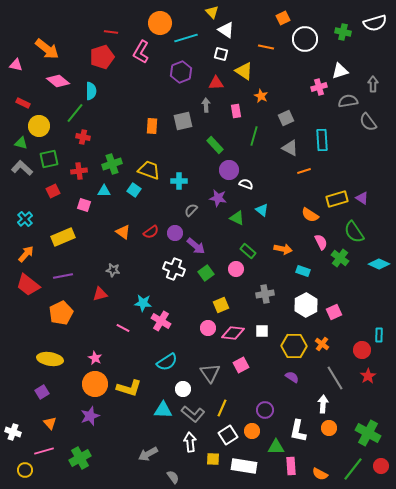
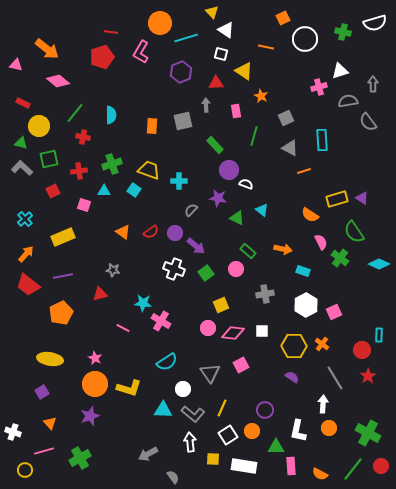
cyan semicircle at (91, 91): moved 20 px right, 24 px down
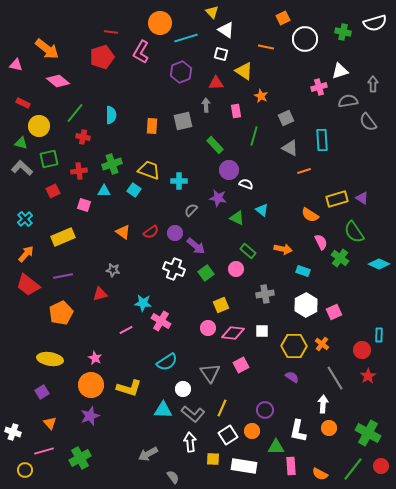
pink line at (123, 328): moved 3 px right, 2 px down; rotated 56 degrees counterclockwise
orange circle at (95, 384): moved 4 px left, 1 px down
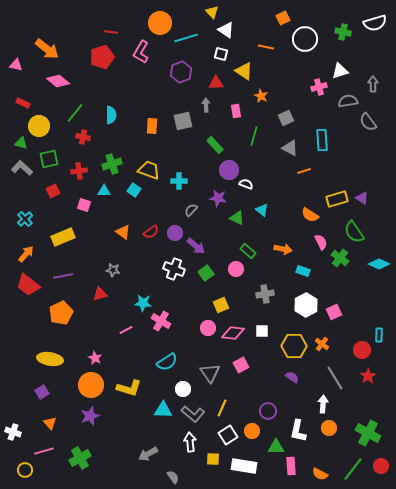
purple circle at (265, 410): moved 3 px right, 1 px down
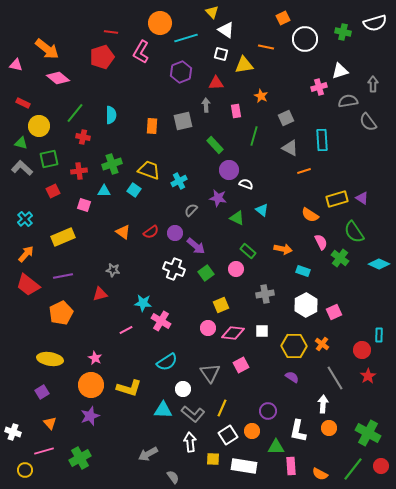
yellow triangle at (244, 71): moved 6 px up; rotated 42 degrees counterclockwise
pink diamond at (58, 81): moved 3 px up
cyan cross at (179, 181): rotated 28 degrees counterclockwise
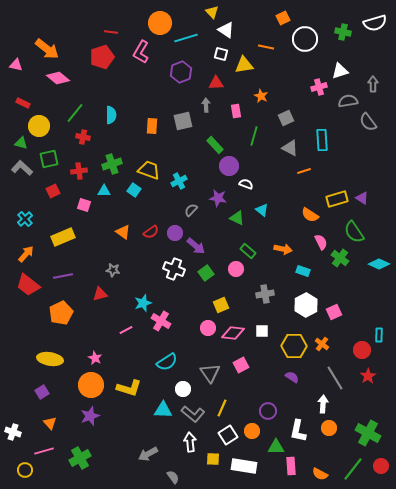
purple circle at (229, 170): moved 4 px up
cyan star at (143, 303): rotated 24 degrees counterclockwise
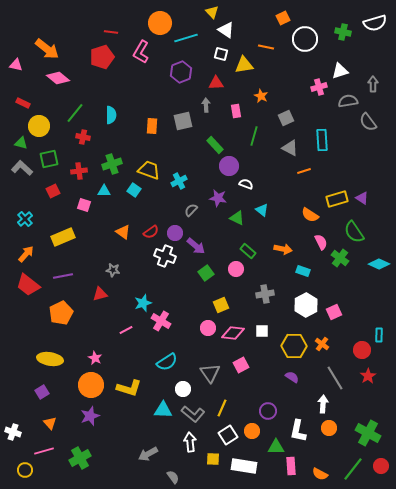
white cross at (174, 269): moved 9 px left, 13 px up
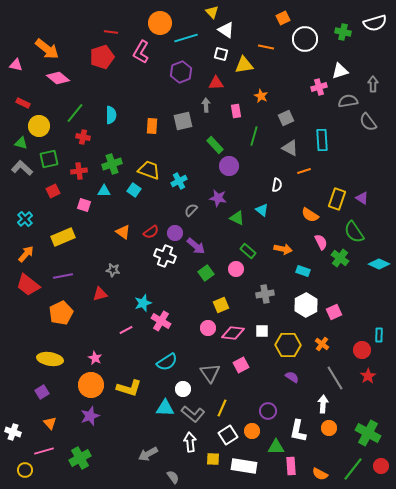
white semicircle at (246, 184): moved 31 px right, 1 px down; rotated 80 degrees clockwise
yellow rectangle at (337, 199): rotated 55 degrees counterclockwise
yellow hexagon at (294, 346): moved 6 px left, 1 px up
cyan triangle at (163, 410): moved 2 px right, 2 px up
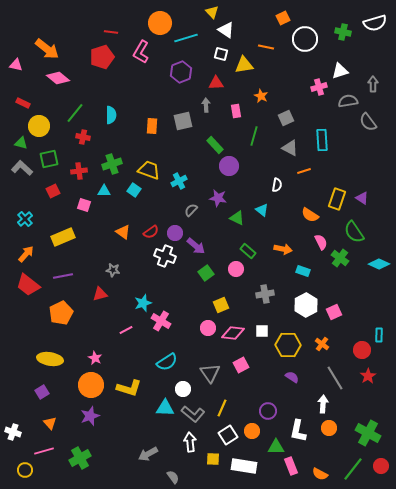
pink rectangle at (291, 466): rotated 18 degrees counterclockwise
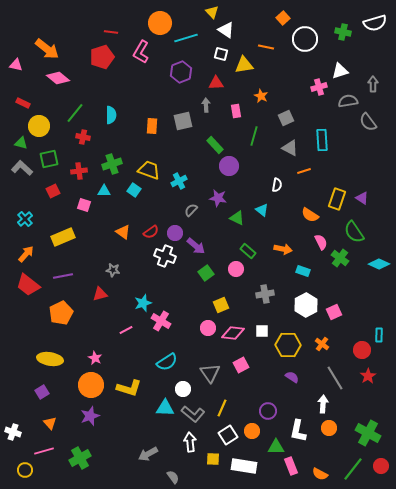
orange square at (283, 18): rotated 16 degrees counterclockwise
